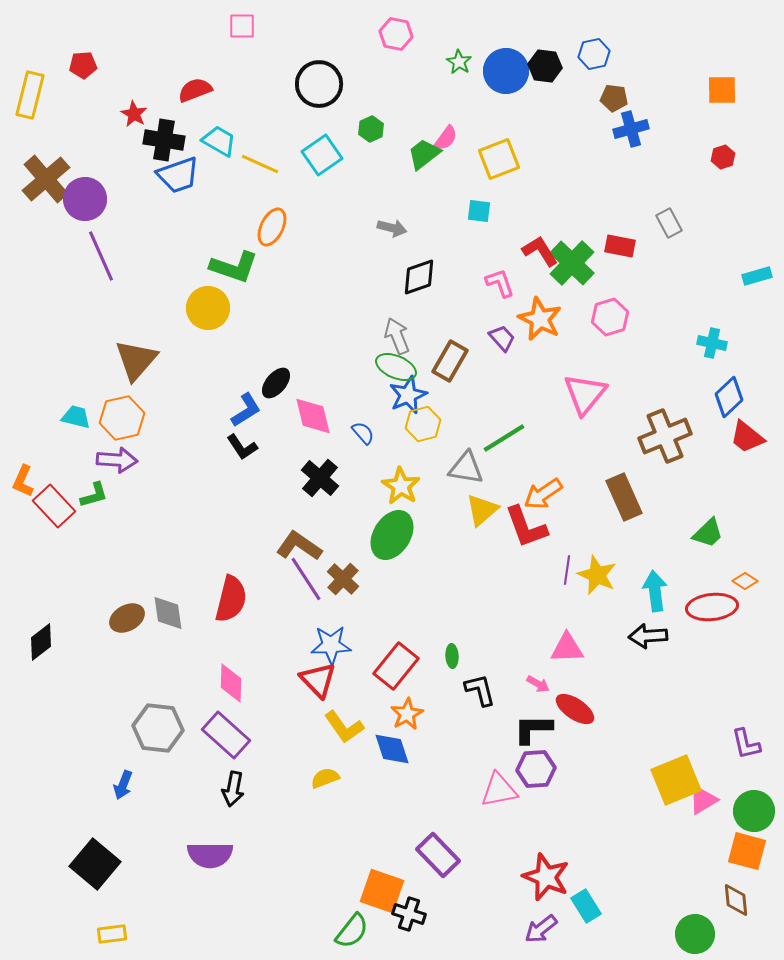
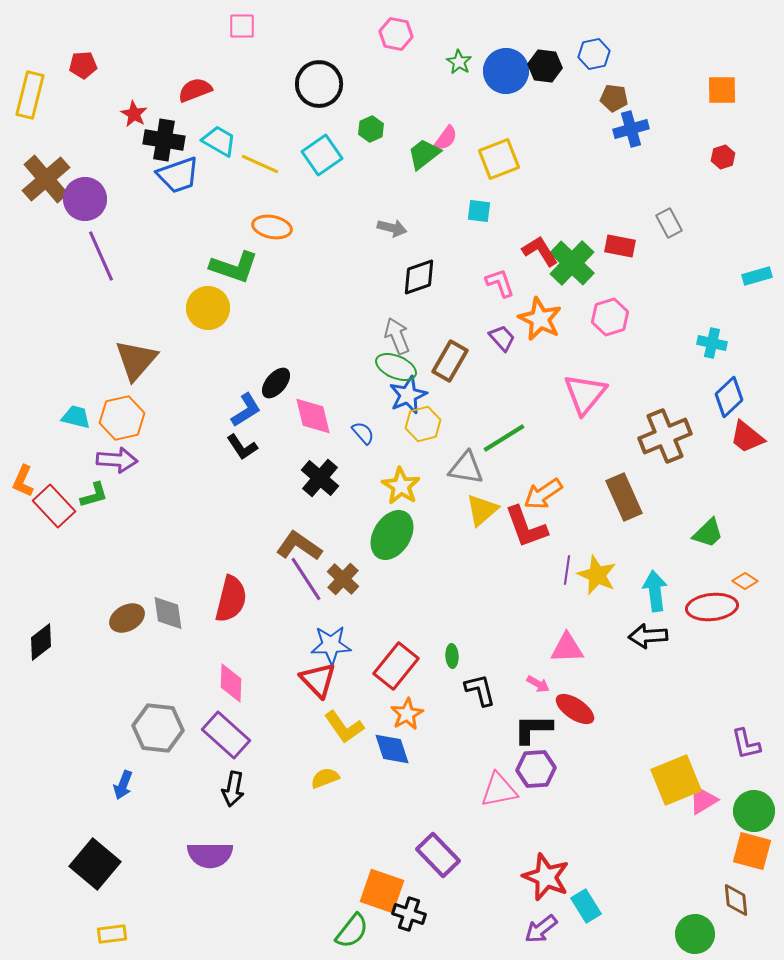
orange ellipse at (272, 227): rotated 75 degrees clockwise
orange square at (747, 851): moved 5 px right
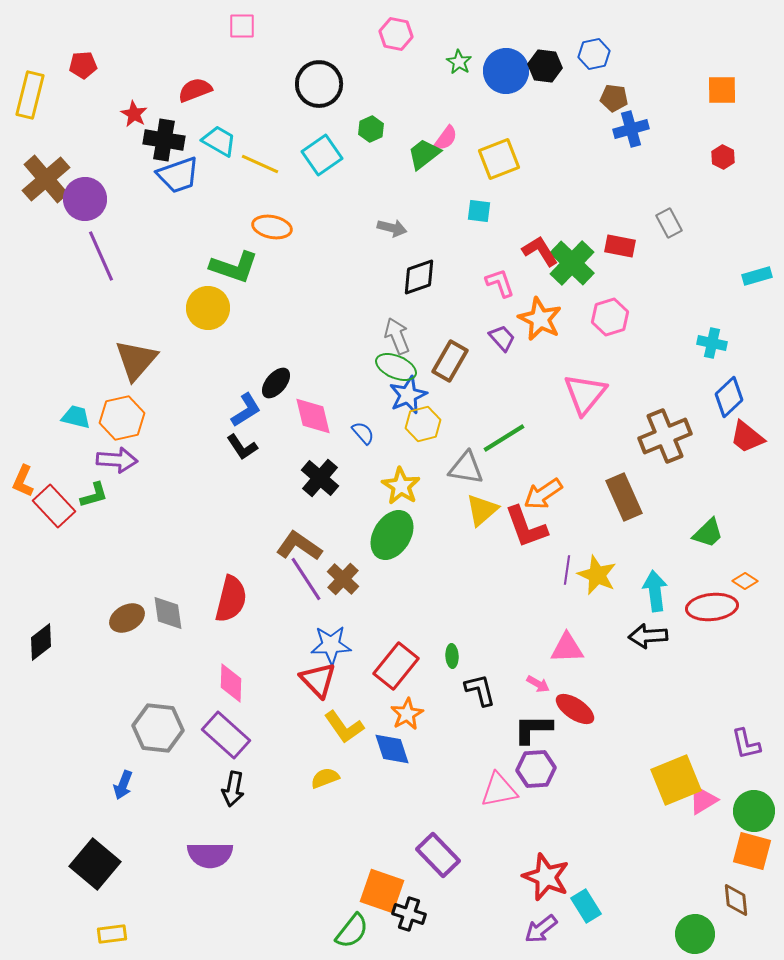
red hexagon at (723, 157): rotated 15 degrees counterclockwise
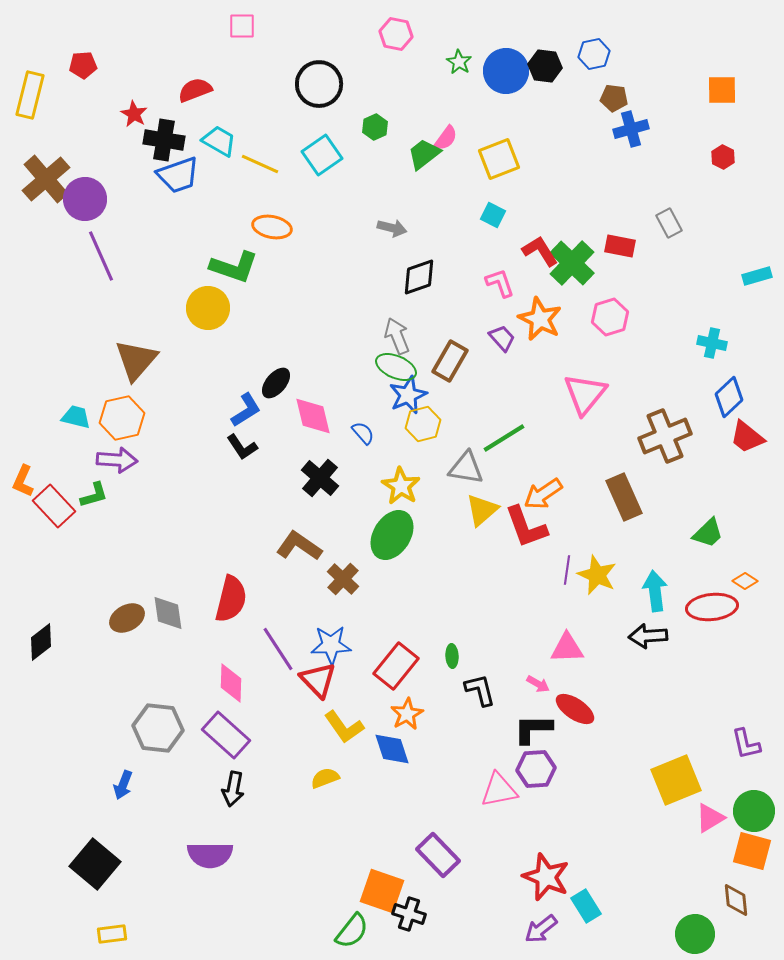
green hexagon at (371, 129): moved 4 px right, 2 px up
cyan square at (479, 211): moved 14 px right, 4 px down; rotated 20 degrees clockwise
purple line at (306, 579): moved 28 px left, 70 px down
pink triangle at (703, 800): moved 7 px right, 18 px down
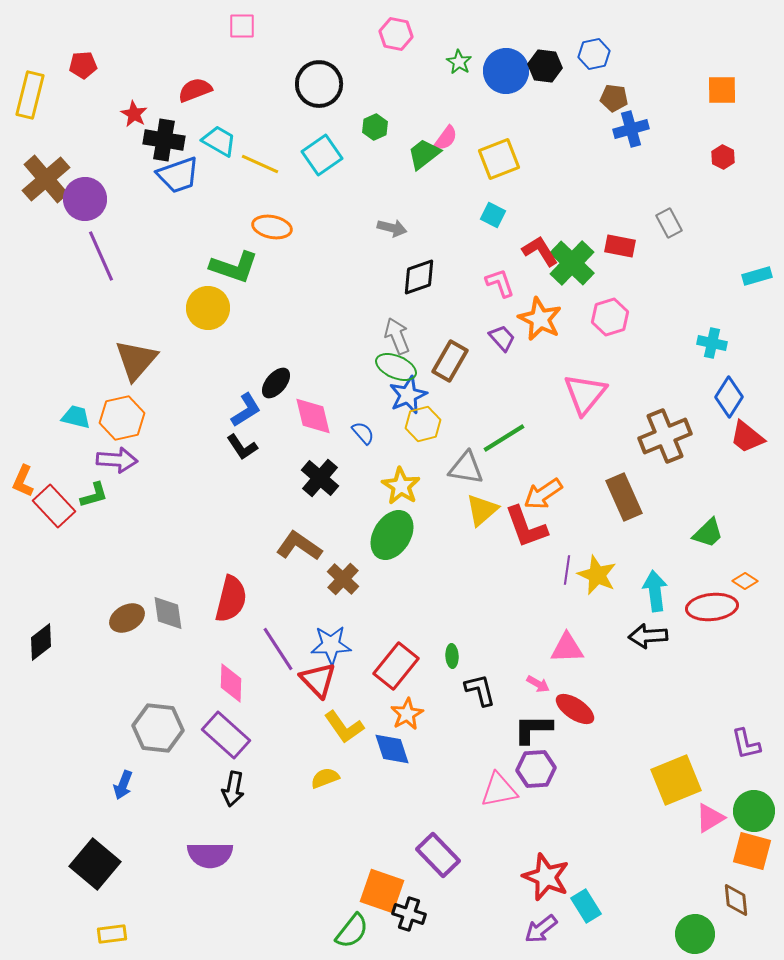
blue diamond at (729, 397): rotated 15 degrees counterclockwise
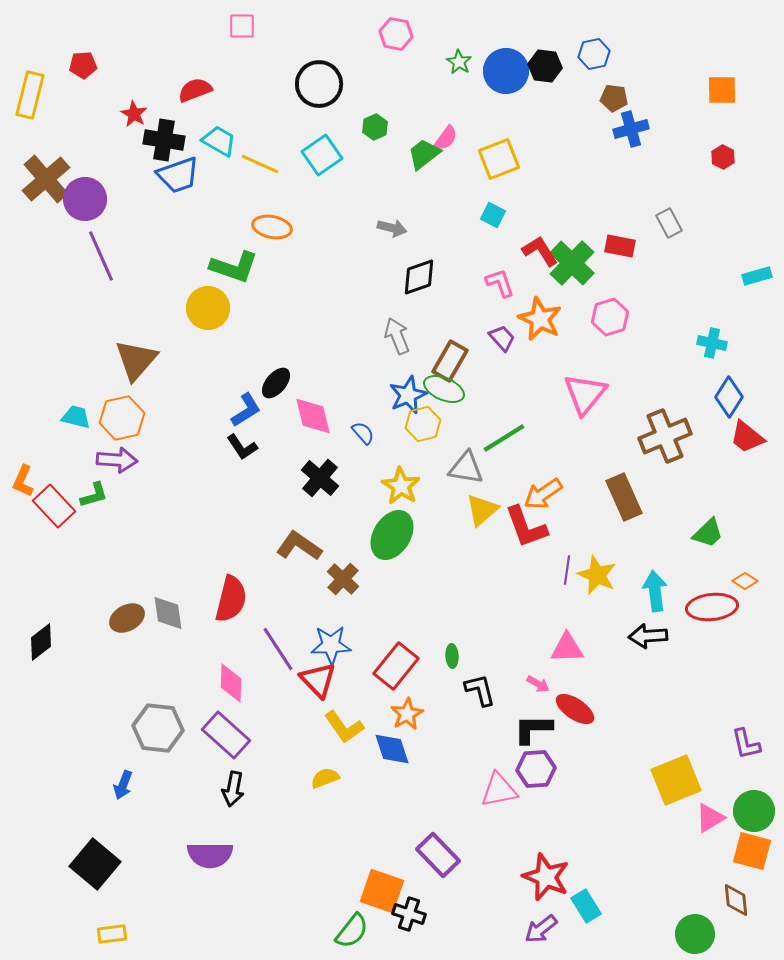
green ellipse at (396, 367): moved 48 px right, 22 px down
